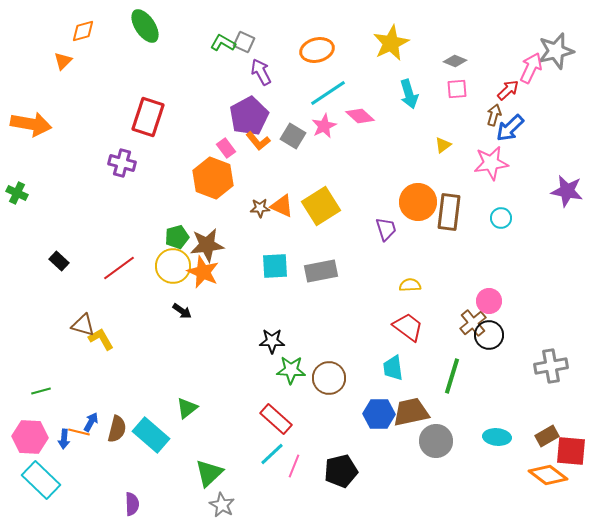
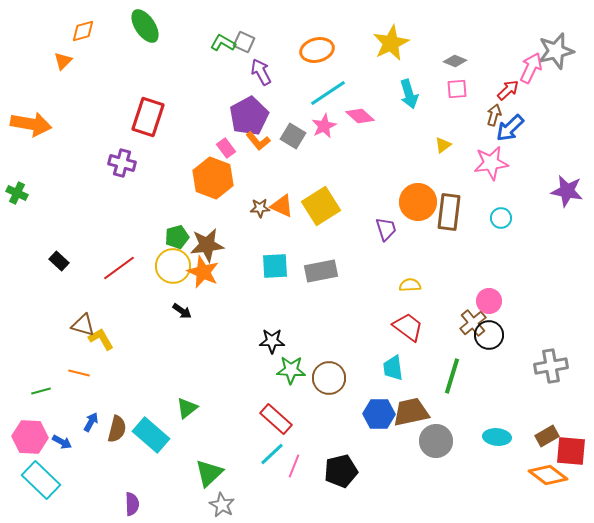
orange line at (79, 432): moved 59 px up
blue arrow at (64, 439): moved 2 px left, 3 px down; rotated 66 degrees counterclockwise
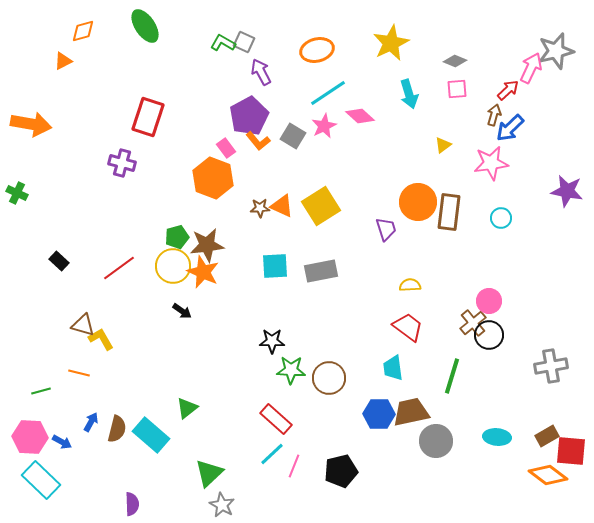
orange triangle at (63, 61): rotated 18 degrees clockwise
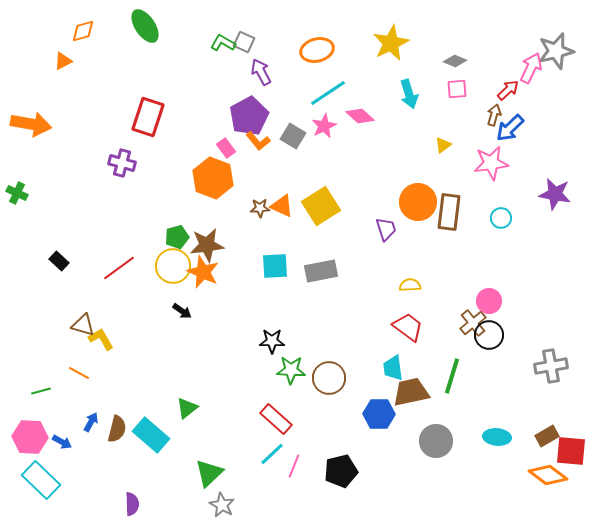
purple star at (567, 191): moved 12 px left, 3 px down
orange line at (79, 373): rotated 15 degrees clockwise
brown trapezoid at (411, 412): moved 20 px up
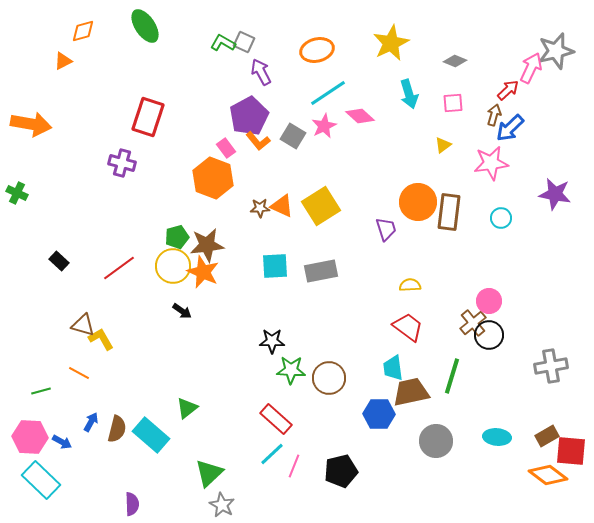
pink square at (457, 89): moved 4 px left, 14 px down
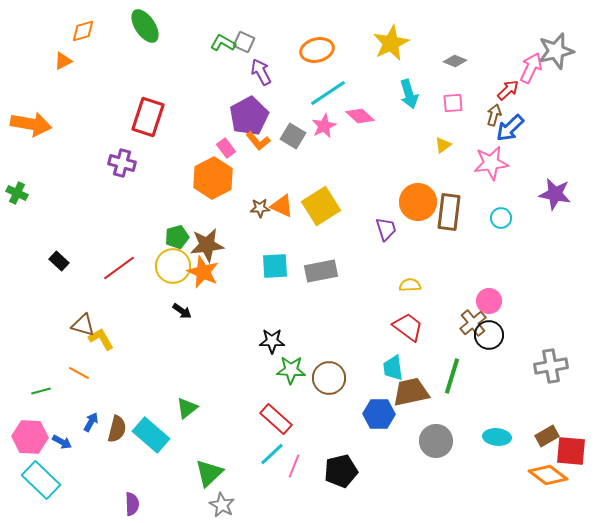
orange hexagon at (213, 178): rotated 12 degrees clockwise
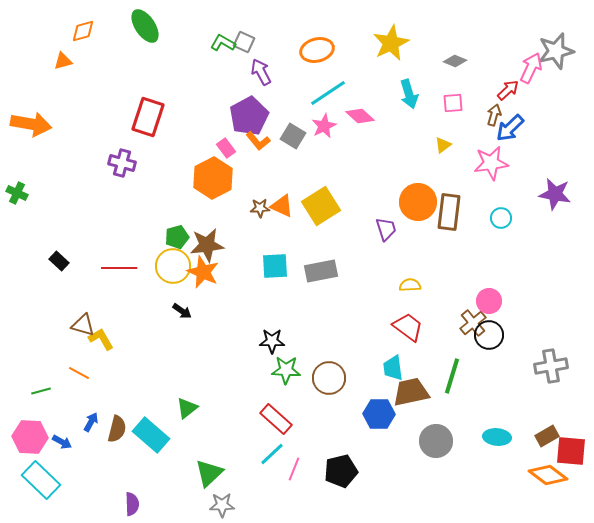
orange triangle at (63, 61): rotated 12 degrees clockwise
red line at (119, 268): rotated 36 degrees clockwise
green star at (291, 370): moved 5 px left
pink line at (294, 466): moved 3 px down
gray star at (222, 505): rotated 30 degrees counterclockwise
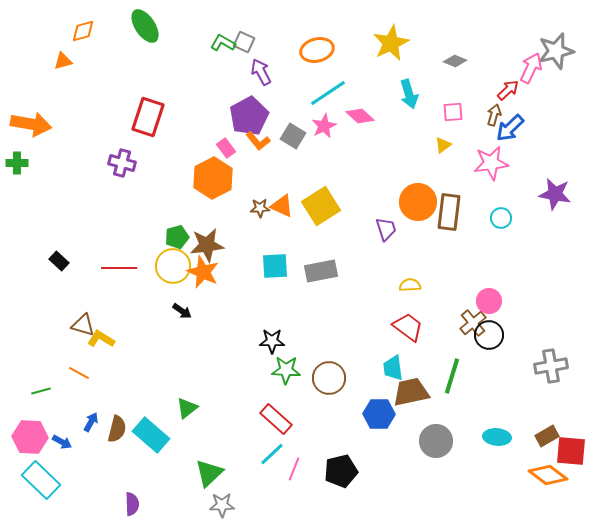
pink square at (453, 103): moved 9 px down
green cross at (17, 193): moved 30 px up; rotated 25 degrees counterclockwise
yellow L-shape at (101, 339): rotated 28 degrees counterclockwise
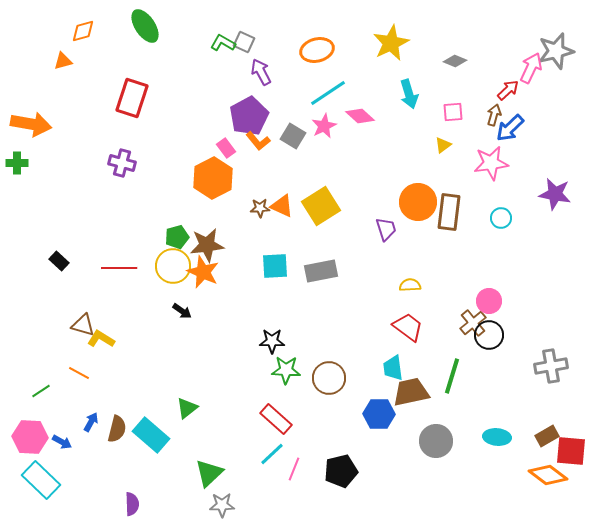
red rectangle at (148, 117): moved 16 px left, 19 px up
green line at (41, 391): rotated 18 degrees counterclockwise
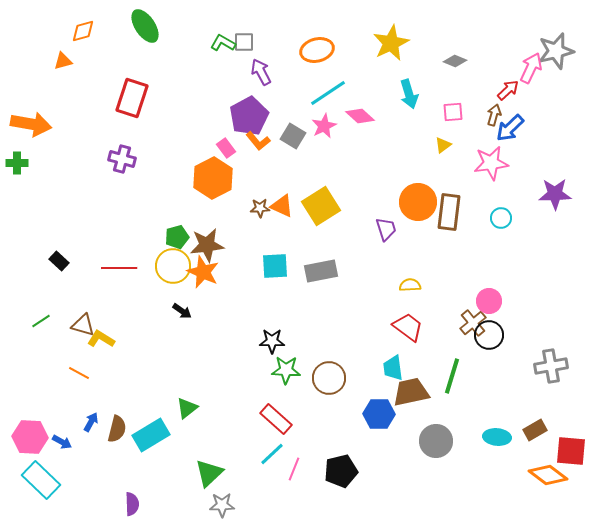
gray square at (244, 42): rotated 25 degrees counterclockwise
purple cross at (122, 163): moved 4 px up
purple star at (555, 194): rotated 12 degrees counterclockwise
green line at (41, 391): moved 70 px up
cyan rectangle at (151, 435): rotated 72 degrees counterclockwise
brown rectangle at (547, 436): moved 12 px left, 6 px up
